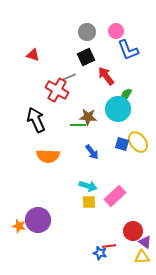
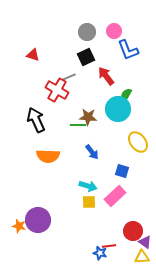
pink circle: moved 2 px left
blue square: moved 27 px down
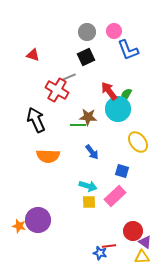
red arrow: moved 3 px right, 15 px down
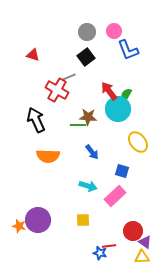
black square: rotated 12 degrees counterclockwise
yellow square: moved 6 px left, 18 px down
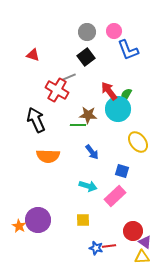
brown star: moved 2 px up
orange star: rotated 16 degrees clockwise
blue star: moved 4 px left, 5 px up
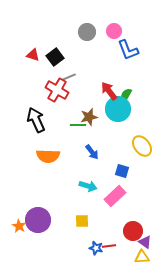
black square: moved 31 px left
brown star: moved 1 px right, 2 px down; rotated 18 degrees counterclockwise
yellow ellipse: moved 4 px right, 4 px down
yellow square: moved 1 px left, 1 px down
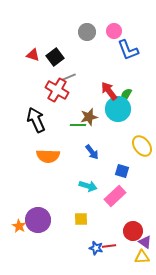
yellow square: moved 1 px left, 2 px up
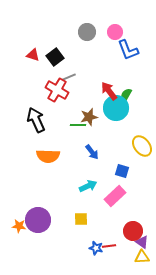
pink circle: moved 1 px right, 1 px down
cyan circle: moved 2 px left, 1 px up
cyan arrow: rotated 42 degrees counterclockwise
orange star: rotated 24 degrees counterclockwise
purple triangle: moved 3 px left
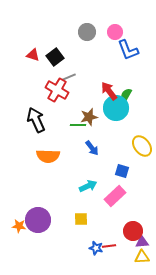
blue arrow: moved 4 px up
purple triangle: rotated 40 degrees counterclockwise
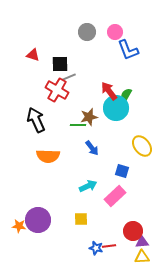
black square: moved 5 px right, 7 px down; rotated 36 degrees clockwise
